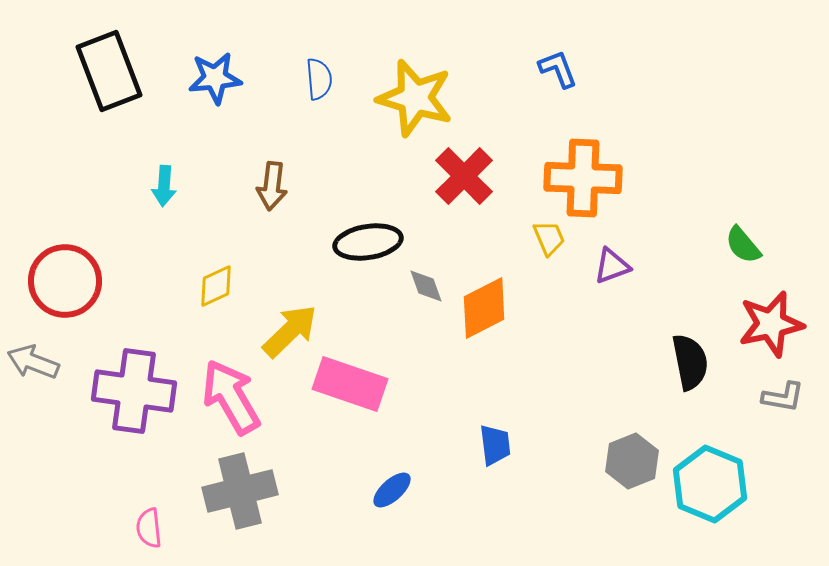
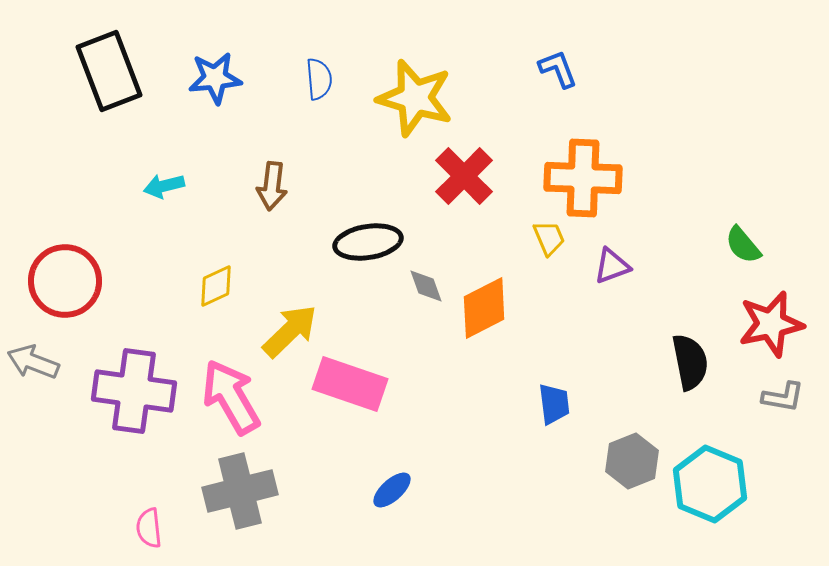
cyan arrow: rotated 72 degrees clockwise
blue trapezoid: moved 59 px right, 41 px up
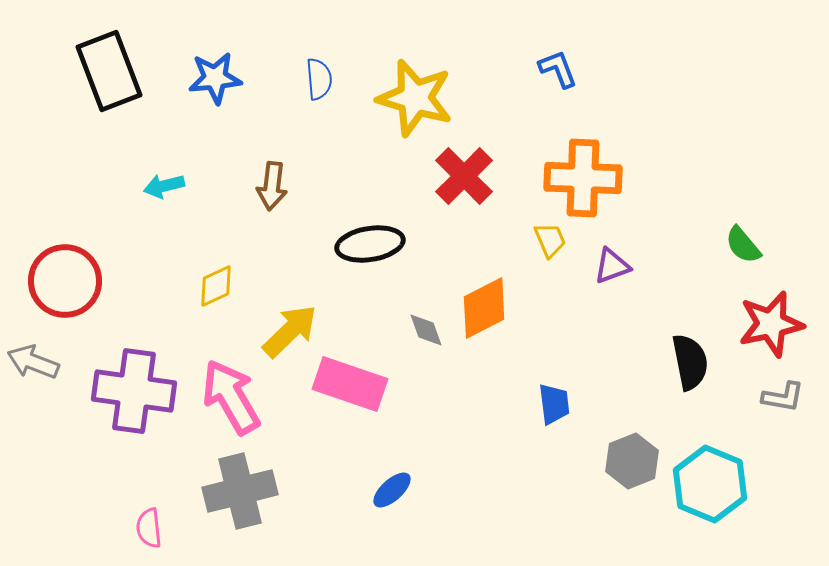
yellow trapezoid: moved 1 px right, 2 px down
black ellipse: moved 2 px right, 2 px down
gray diamond: moved 44 px down
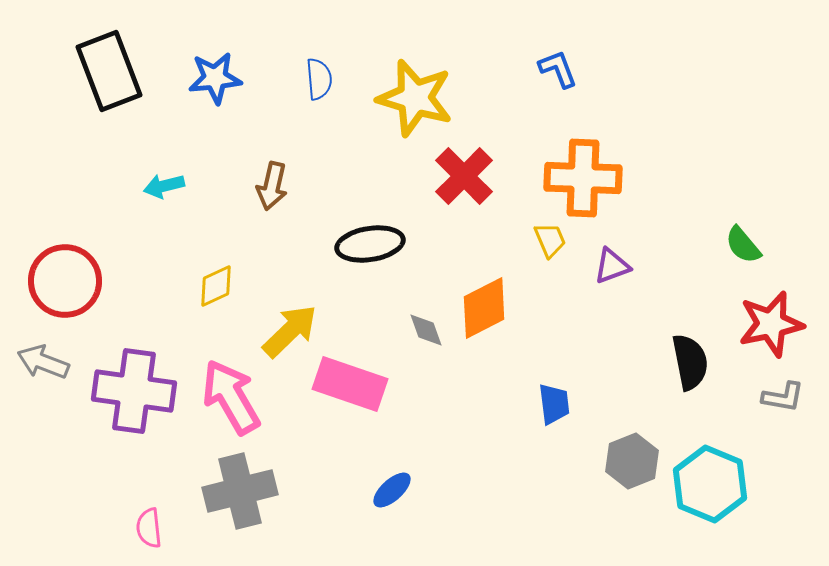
brown arrow: rotated 6 degrees clockwise
gray arrow: moved 10 px right
